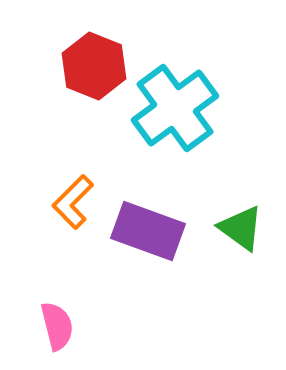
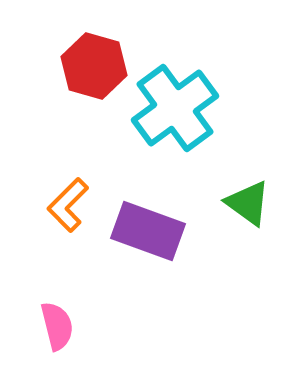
red hexagon: rotated 6 degrees counterclockwise
orange L-shape: moved 5 px left, 3 px down
green triangle: moved 7 px right, 25 px up
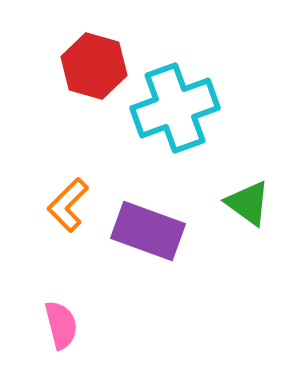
cyan cross: rotated 16 degrees clockwise
pink semicircle: moved 4 px right, 1 px up
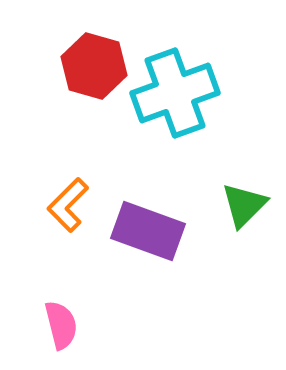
cyan cross: moved 15 px up
green triangle: moved 4 px left, 2 px down; rotated 39 degrees clockwise
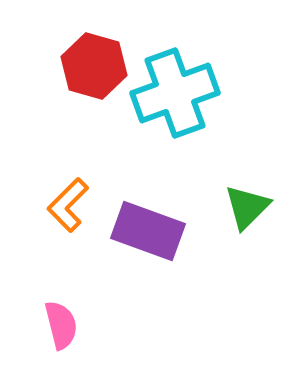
green triangle: moved 3 px right, 2 px down
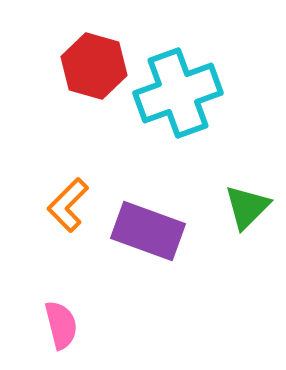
cyan cross: moved 3 px right
